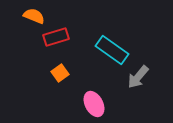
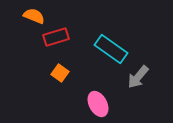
cyan rectangle: moved 1 px left, 1 px up
orange square: rotated 18 degrees counterclockwise
pink ellipse: moved 4 px right
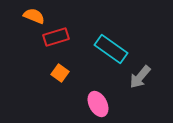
gray arrow: moved 2 px right
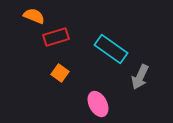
gray arrow: rotated 15 degrees counterclockwise
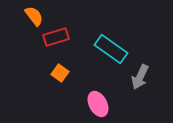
orange semicircle: rotated 30 degrees clockwise
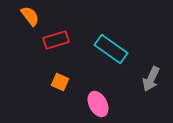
orange semicircle: moved 4 px left
red rectangle: moved 3 px down
orange square: moved 9 px down; rotated 12 degrees counterclockwise
gray arrow: moved 11 px right, 2 px down
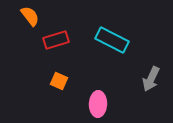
cyan rectangle: moved 1 px right, 9 px up; rotated 8 degrees counterclockwise
orange square: moved 1 px left, 1 px up
pink ellipse: rotated 30 degrees clockwise
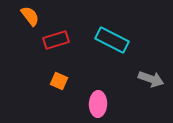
gray arrow: rotated 95 degrees counterclockwise
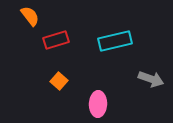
cyan rectangle: moved 3 px right, 1 px down; rotated 40 degrees counterclockwise
orange square: rotated 18 degrees clockwise
